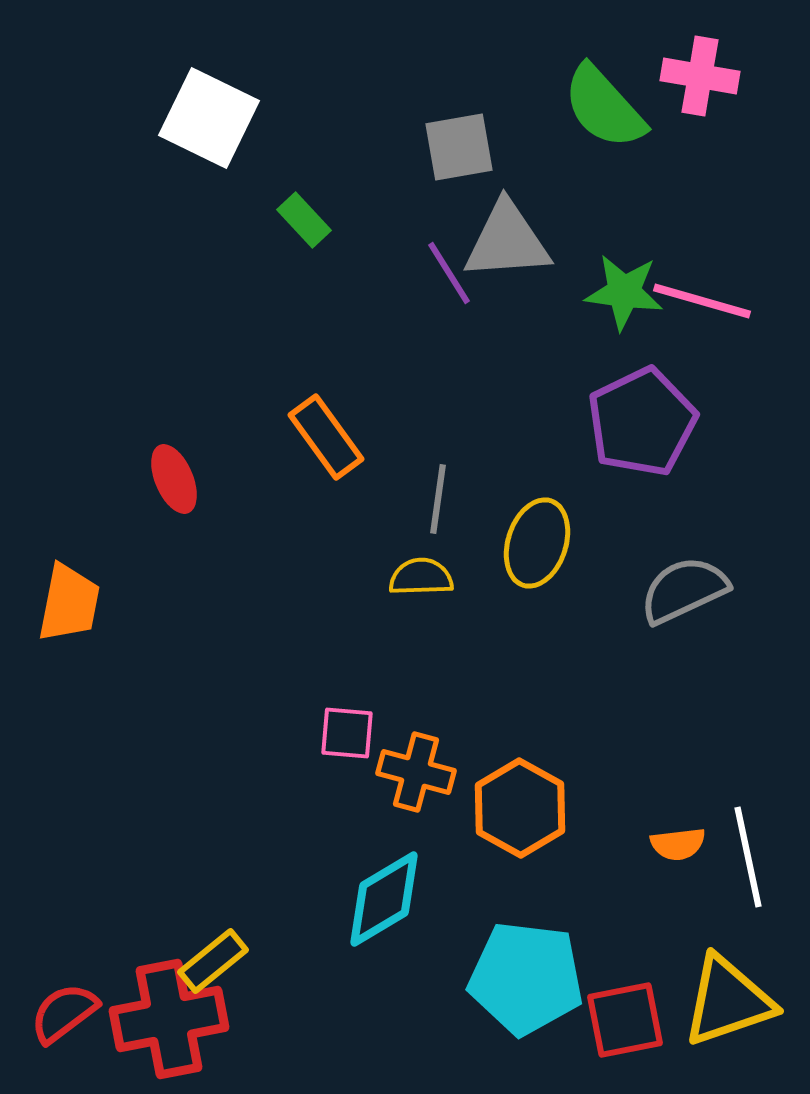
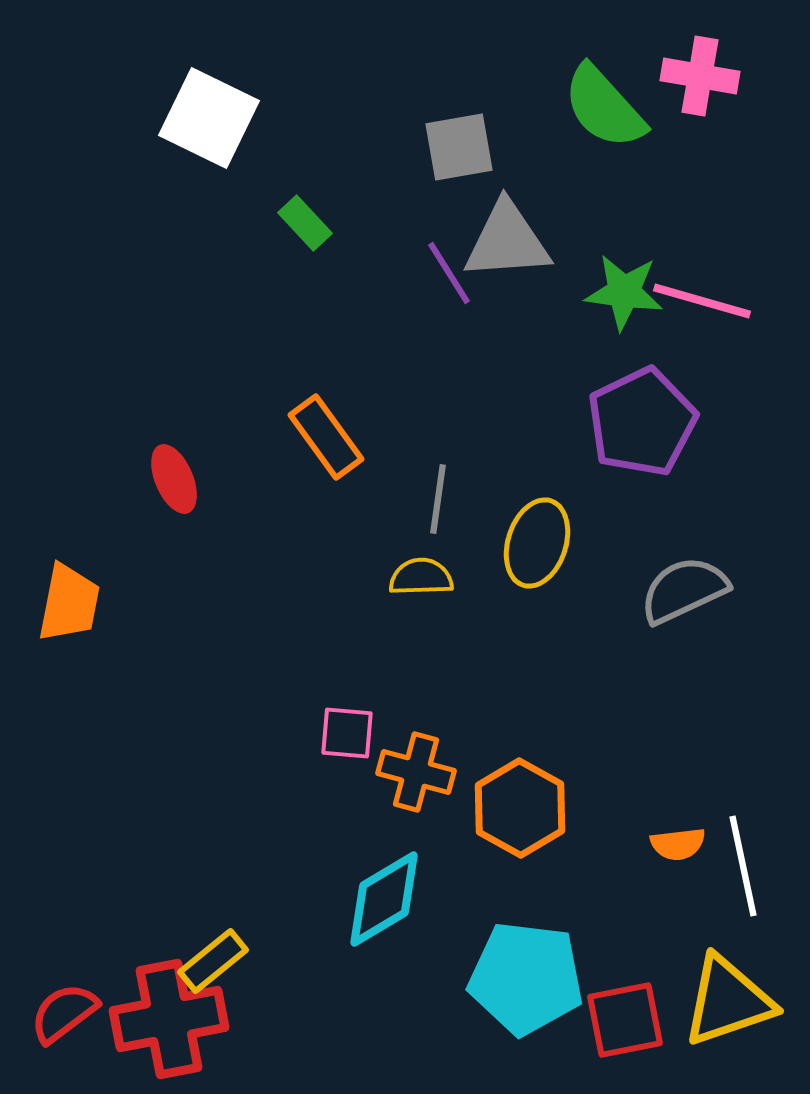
green rectangle: moved 1 px right, 3 px down
white line: moved 5 px left, 9 px down
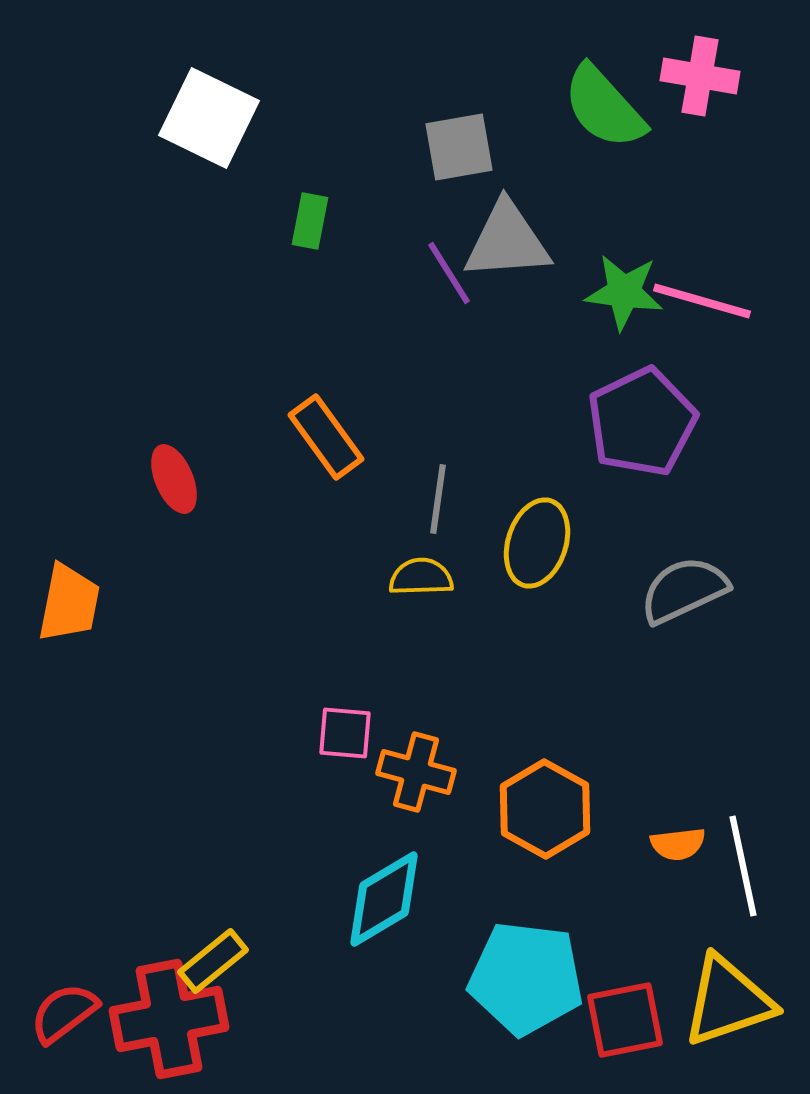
green rectangle: moved 5 px right, 2 px up; rotated 54 degrees clockwise
pink square: moved 2 px left
orange hexagon: moved 25 px right, 1 px down
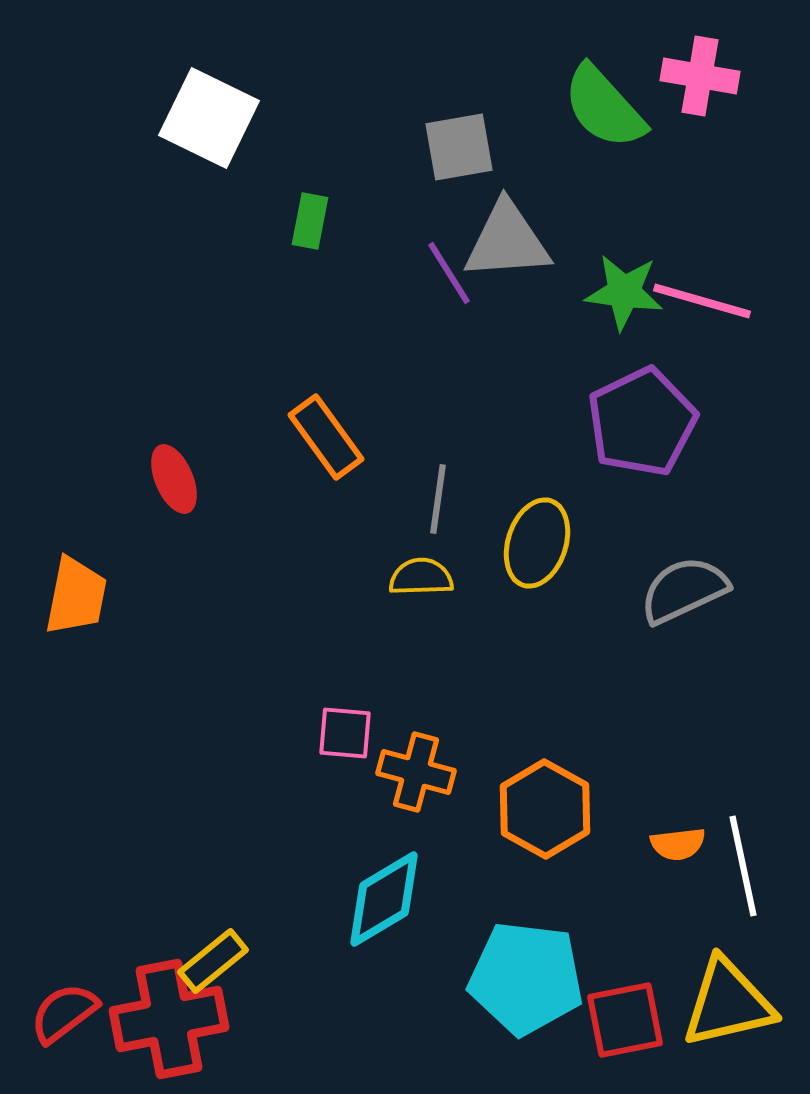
orange trapezoid: moved 7 px right, 7 px up
yellow triangle: moved 2 px down; rotated 6 degrees clockwise
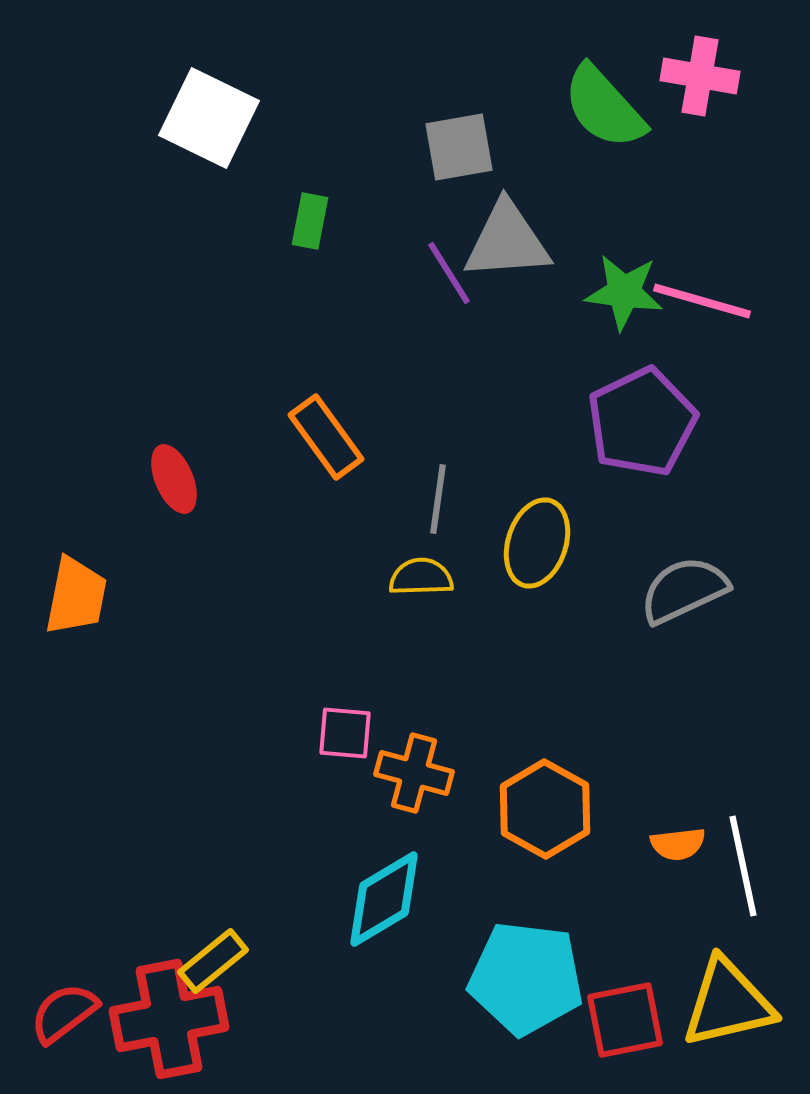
orange cross: moved 2 px left, 1 px down
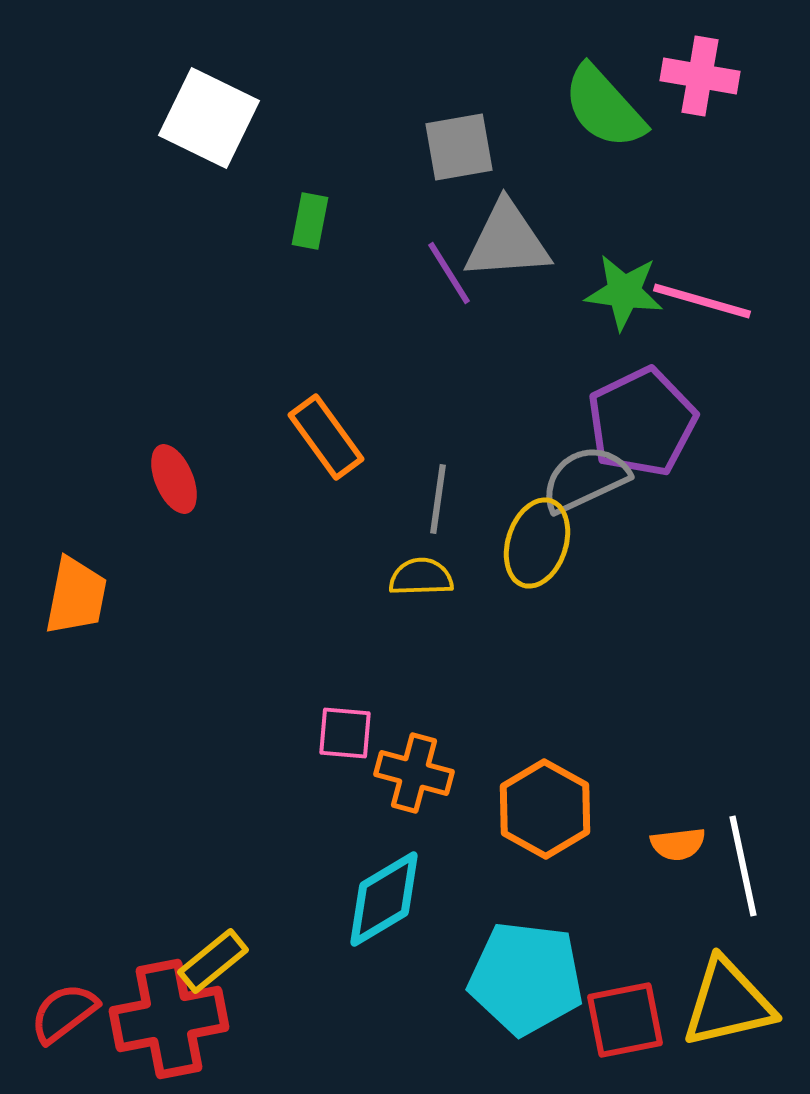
gray semicircle: moved 99 px left, 111 px up
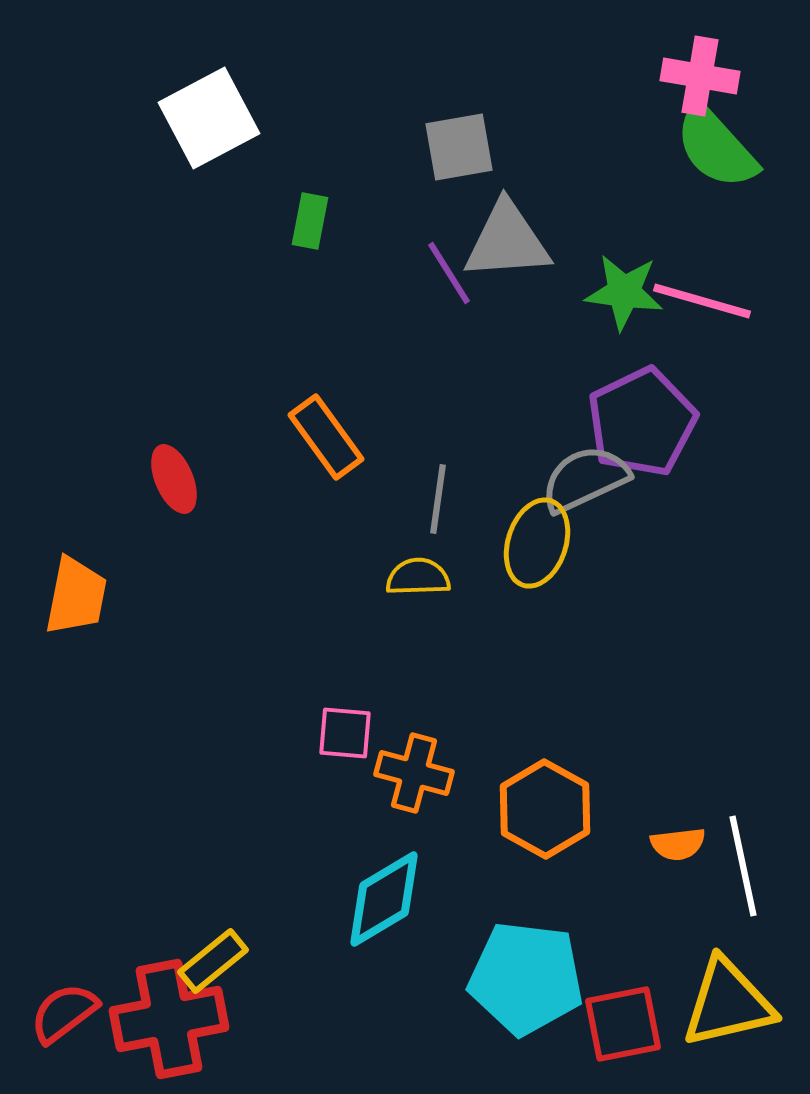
green semicircle: moved 112 px right, 40 px down
white square: rotated 36 degrees clockwise
yellow semicircle: moved 3 px left
red square: moved 2 px left, 4 px down
